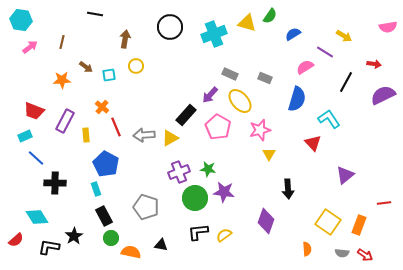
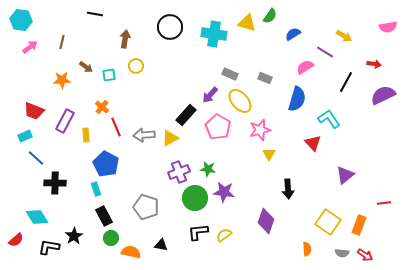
cyan cross at (214, 34): rotated 30 degrees clockwise
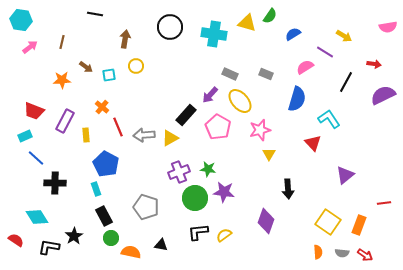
gray rectangle at (265, 78): moved 1 px right, 4 px up
red line at (116, 127): moved 2 px right
red semicircle at (16, 240): rotated 105 degrees counterclockwise
orange semicircle at (307, 249): moved 11 px right, 3 px down
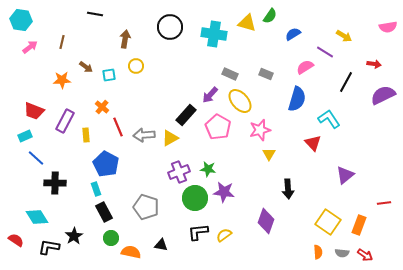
black rectangle at (104, 216): moved 4 px up
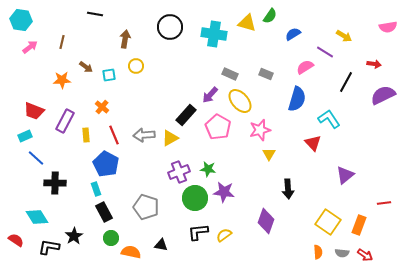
red line at (118, 127): moved 4 px left, 8 px down
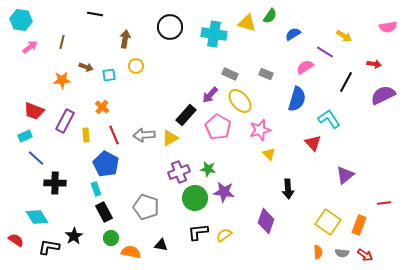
brown arrow at (86, 67): rotated 16 degrees counterclockwise
yellow triangle at (269, 154): rotated 16 degrees counterclockwise
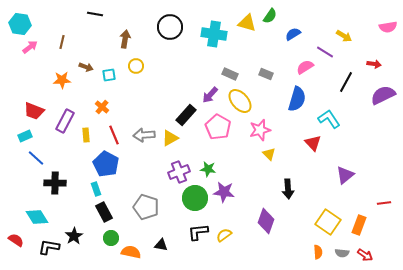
cyan hexagon at (21, 20): moved 1 px left, 4 px down
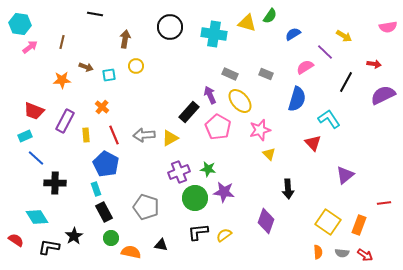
purple line at (325, 52): rotated 12 degrees clockwise
purple arrow at (210, 95): rotated 114 degrees clockwise
black rectangle at (186, 115): moved 3 px right, 3 px up
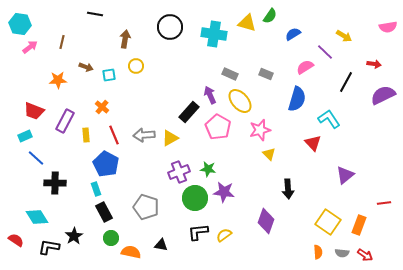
orange star at (62, 80): moved 4 px left
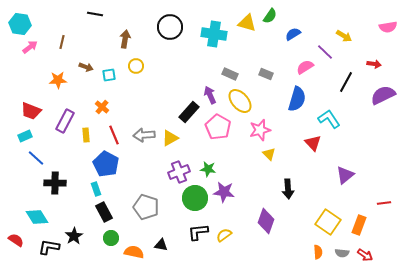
red trapezoid at (34, 111): moved 3 px left
orange semicircle at (131, 252): moved 3 px right
